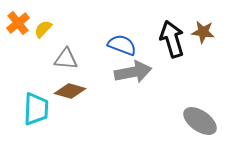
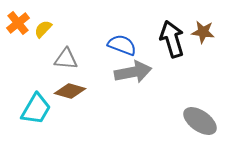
cyan trapezoid: rotated 28 degrees clockwise
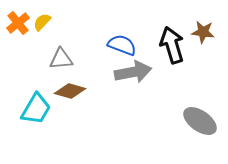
yellow semicircle: moved 1 px left, 7 px up
black arrow: moved 6 px down
gray triangle: moved 5 px left; rotated 10 degrees counterclockwise
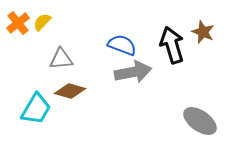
brown star: rotated 15 degrees clockwise
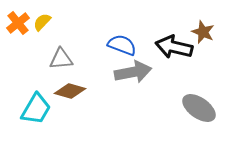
black arrow: moved 2 px right, 2 px down; rotated 60 degrees counterclockwise
gray ellipse: moved 1 px left, 13 px up
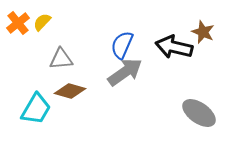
blue semicircle: rotated 88 degrees counterclockwise
gray arrow: moved 8 px left; rotated 24 degrees counterclockwise
gray ellipse: moved 5 px down
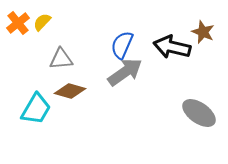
black arrow: moved 2 px left
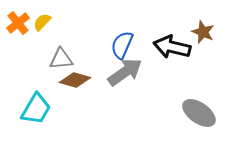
brown diamond: moved 5 px right, 11 px up
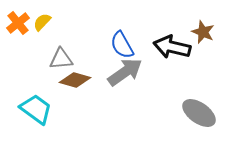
blue semicircle: rotated 52 degrees counterclockwise
cyan trapezoid: rotated 84 degrees counterclockwise
